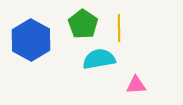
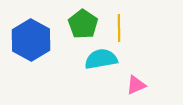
cyan semicircle: moved 2 px right
pink triangle: rotated 20 degrees counterclockwise
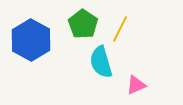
yellow line: moved 1 px right, 1 px down; rotated 28 degrees clockwise
cyan semicircle: moved 3 px down; rotated 96 degrees counterclockwise
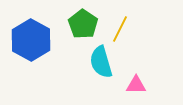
pink triangle: rotated 25 degrees clockwise
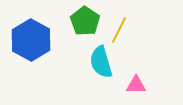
green pentagon: moved 2 px right, 3 px up
yellow line: moved 1 px left, 1 px down
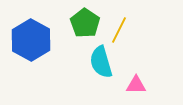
green pentagon: moved 2 px down
